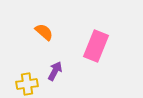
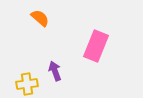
orange semicircle: moved 4 px left, 14 px up
purple arrow: rotated 48 degrees counterclockwise
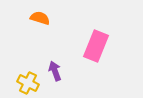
orange semicircle: rotated 24 degrees counterclockwise
yellow cross: moved 1 px right, 1 px up; rotated 35 degrees clockwise
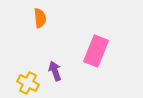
orange semicircle: rotated 66 degrees clockwise
pink rectangle: moved 5 px down
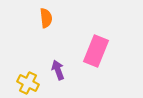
orange semicircle: moved 6 px right
purple arrow: moved 3 px right, 1 px up
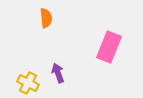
pink rectangle: moved 13 px right, 4 px up
purple arrow: moved 3 px down
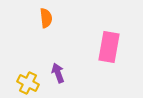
pink rectangle: rotated 12 degrees counterclockwise
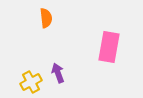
yellow cross: moved 3 px right, 1 px up; rotated 35 degrees clockwise
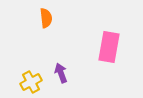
purple arrow: moved 3 px right
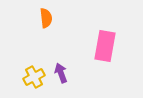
pink rectangle: moved 4 px left, 1 px up
yellow cross: moved 3 px right, 5 px up
